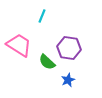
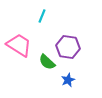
purple hexagon: moved 1 px left, 1 px up
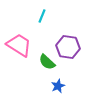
blue star: moved 10 px left, 6 px down
